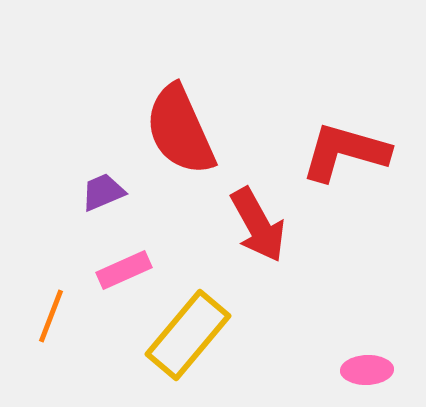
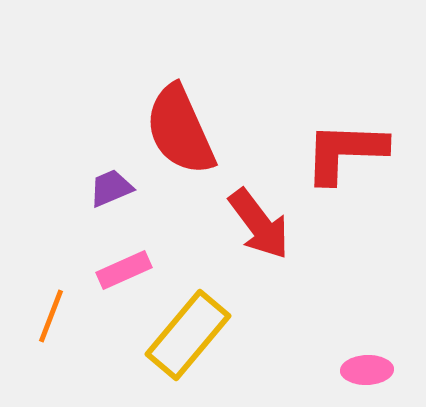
red L-shape: rotated 14 degrees counterclockwise
purple trapezoid: moved 8 px right, 4 px up
red arrow: moved 1 px right, 1 px up; rotated 8 degrees counterclockwise
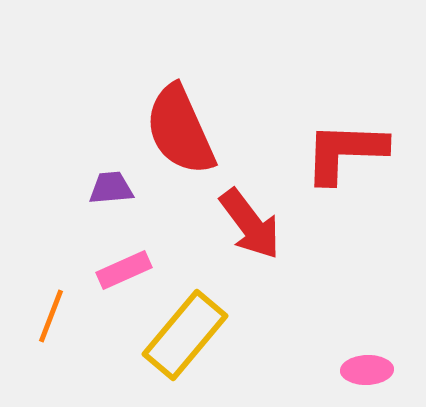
purple trapezoid: rotated 18 degrees clockwise
red arrow: moved 9 px left
yellow rectangle: moved 3 px left
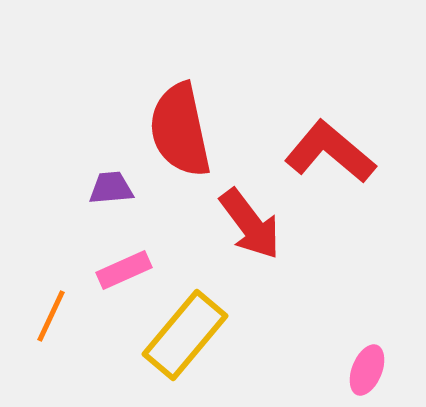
red semicircle: rotated 12 degrees clockwise
red L-shape: moved 15 px left; rotated 38 degrees clockwise
orange line: rotated 4 degrees clockwise
pink ellipse: rotated 66 degrees counterclockwise
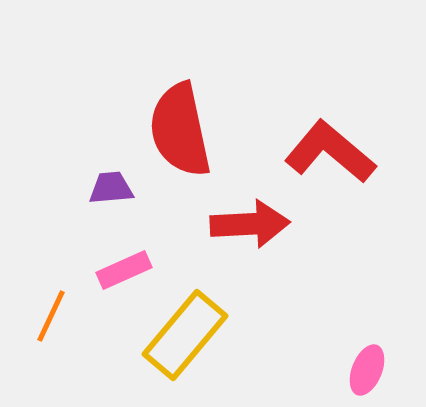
red arrow: rotated 56 degrees counterclockwise
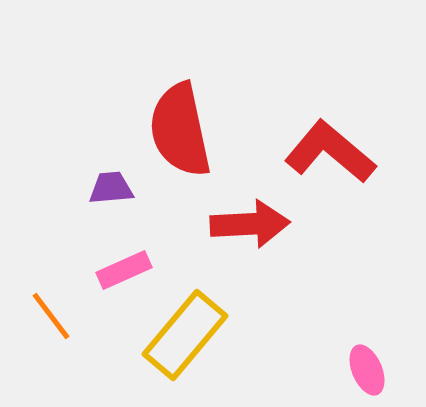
orange line: rotated 62 degrees counterclockwise
pink ellipse: rotated 45 degrees counterclockwise
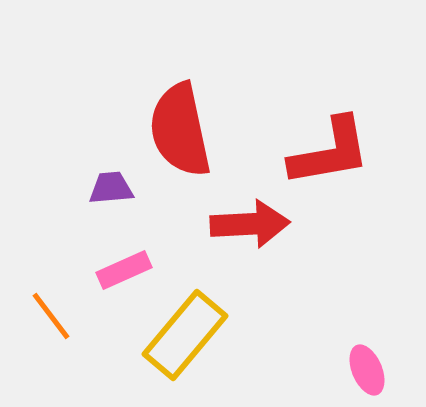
red L-shape: rotated 130 degrees clockwise
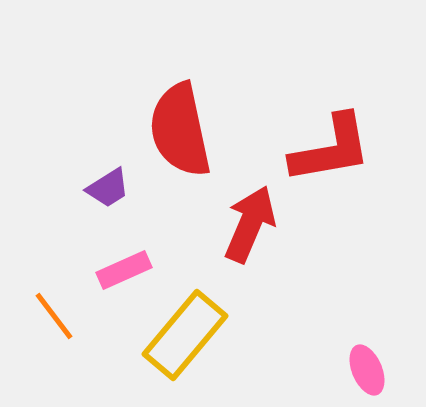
red L-shape: moved 1 px right, 3 px up
purple trapezoid: moved 3 px left; rotated 153 degrees clockwise
red arrow: rotated 64 degrees counterclockwise
orange line: moved 3 px right
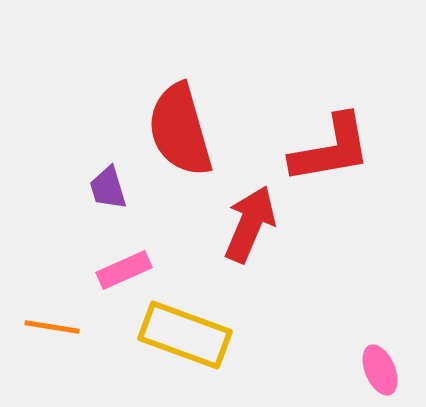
red semicircle: rotated 4 degrees counterclockwise
purple trapezoid: rotated 105 degrees clockwise
orange line: moved 2 px left, 11 px down; rotated 44 degrees counterclockwise
yellow rectangle: rotated 70 degrees clockwise
pink ellipse: moved 13 px right
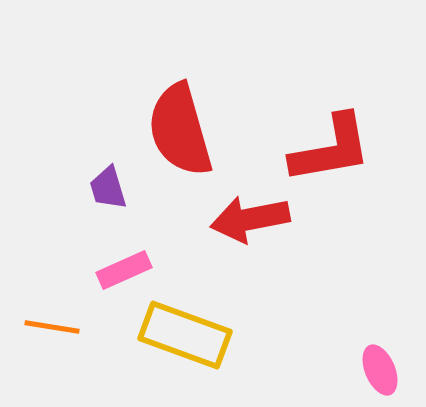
red arrow: moved 5 px up; rotated 124 degrees counterclockwise
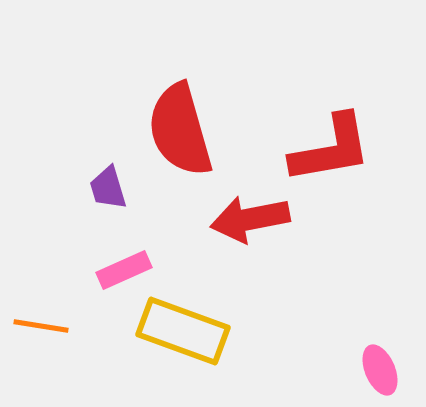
orange line: moved 11 px left, 1 px up
yellow rectangle: moved 2 px left, 4 px up
